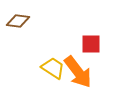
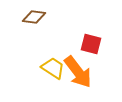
brown diamond: moved 16 px right, 4 px up
red square: rotated 15 degrees clockwise
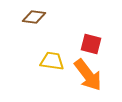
yellow trapezoid: moved 1 px left, 7 px up; rotated 25 degrees counterclockwise
orange arrow: moved 10 px right, 3 px down
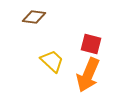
yellow trapezoid: rotated 35 degrees clockwise
orange arrow: rotated 60 degrees clockwise
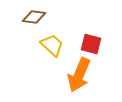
yellow trapezoid: moved 16 px up
orange arrow: moved 9 px left
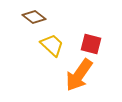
brown diamond: rotated 30 degrees clockwise
orange arrow: rotated 12 degrees clockwise
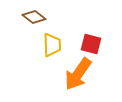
yellow trapezoid: rotated 45 degrees clockwise
orange arrow: moved 1 px left, 1 px up
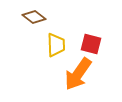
yellow trapezoid: moved 4 px right
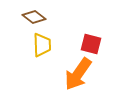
yellow trapezoid: moved 14 px left
